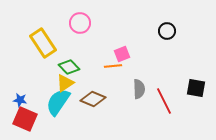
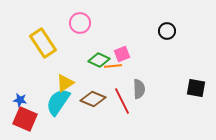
green diamond: moved 30 px right, 7 px up; rotated 20 degrees counterclockwise
red line: moved 42 px left
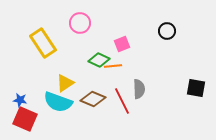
pink square: moved 10 px up
cyan semicircle: rotated 104 degrees counterclockwise
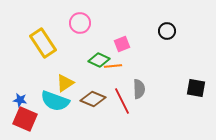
cyan semicircle: moved 3 px left, 1 px up
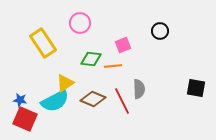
black circle: moved 7 px left
pink square: moved 1 px right, 1 px down
green diamond: moved 8 px left, 1 px up; rotated 20 degrees counterclockwise
cyan semicircle: rotated 48 degrees counterclockwise
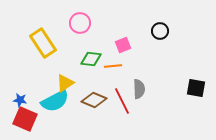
brown diamond: moved 1 px right, 1 px down
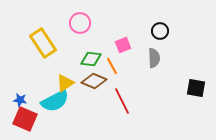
orange line: moved 1 px left; rotated 66 degrees clockwise
gray semicircle: moved 15 px right, 31 px up
brown diamond: moved 19 px up
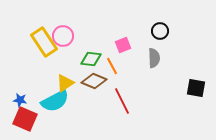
pink circle: moved 17 px left, 13 px down
yellow rectangle: moved 1 px right, 1 px up
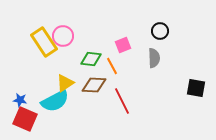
brown diamond: moved 4 px down; rotated 20 degrees counterclockwise
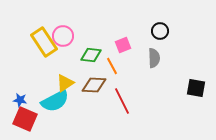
green diamond: moved 4 px up
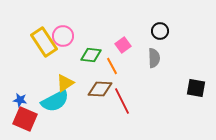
pink square: rotated 14 degrees counterclockwise
brown diamond: moved 6 px right, 4 px down
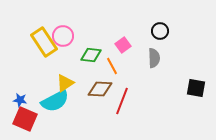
red line: rotated 48 degrees clockwise
